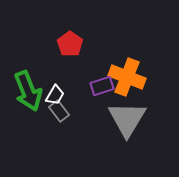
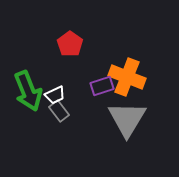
white trapezoid: rotated 35 degrees clockwise
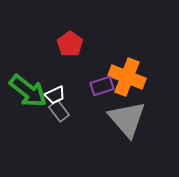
green arrow: rotated 30 degrees counterclockwise
gray triangle: rotated 12 degrees counterclockwise
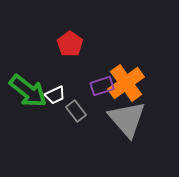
orange cross: moved 1 px left, 6 px down; rotated 33 degrees clockwise
gray rectangle: moved 17 px right
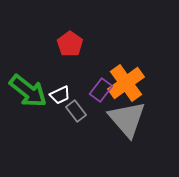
purple rectangle: moved 1 px left, 4 px down; rotated 35 degrees counterclockwise
white trapezoid: moved 5 px right
